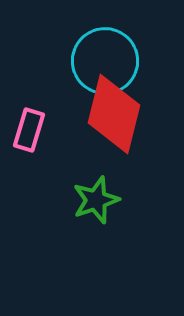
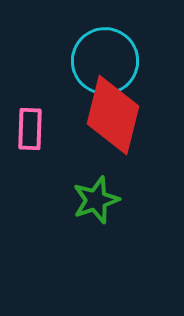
red diamond: moved 1 px left, 1 px down
pink rectangle: moved 1 px right, 1 px up; rotated 15 degrees counterclockwise
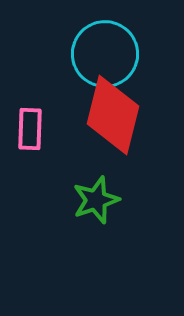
cyan circle: moved 7 px up
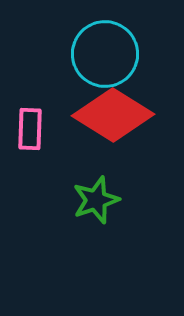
red diamond: rotated 72 degrees counterclockwise
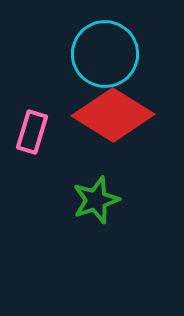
pink rectangle: moved 2 px right, 3 px down; rotated 15 degrees clockwise
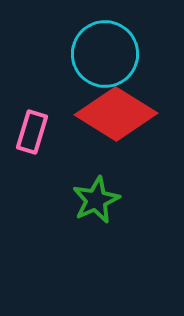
red diamond: moved 3 px right, 1 px up
green star: rotated 6 degrees counterclockwise
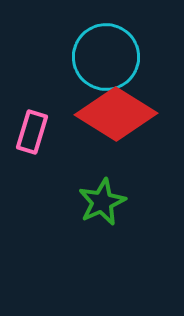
cyan circle: moved 1 px right, 3 px down
green star: moved 6 px right, 2 px down
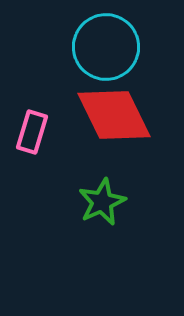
cyan circle: moved 10 px up
red diamond: moved 2 px left, 1 px down; rotated 32 degrees clockwise
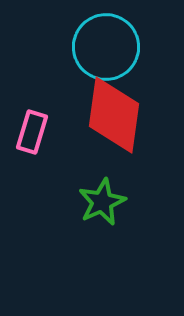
red diamond: rotated 34 degrees clockwise
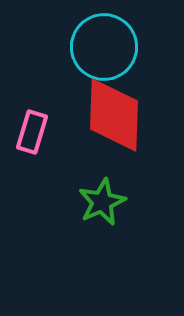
cyan circle: moved 2 px left
red diamond: rotated 6 degrees counterclockwise
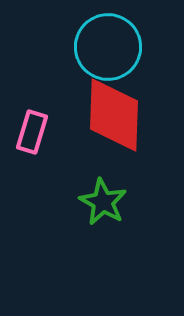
cyan circle: moved 4 px right
green star: moved 1 px right; rotated 18 degrees counterclockwise
